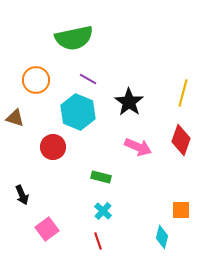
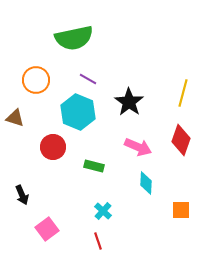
green rectangle: moved 7 px left, 11 px up
cyan diamond: moved 16 px left, 54 px up; rotated 10 degrees counterclockwise
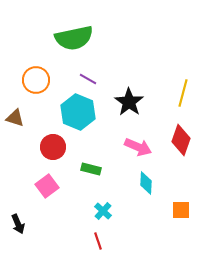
green rectangle: moved 3 px left, 3 px down
black arrow: moved 4 px left, 29 px down
pink square: moved 43 px up
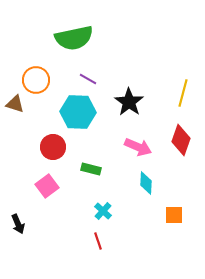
cyan hexagon: rotated 20 degrees counterclockwise
brown triangle: moved 14 px up
orange square: moved 7 px left, 5 px down
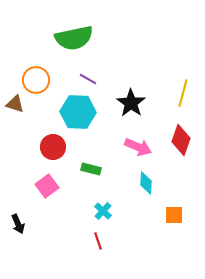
black star: moved 2 px right, 1 px down
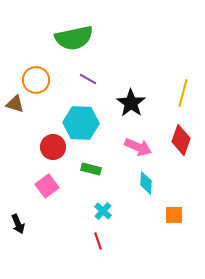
cyan hexagon: moved 3 px right, 11 px down
